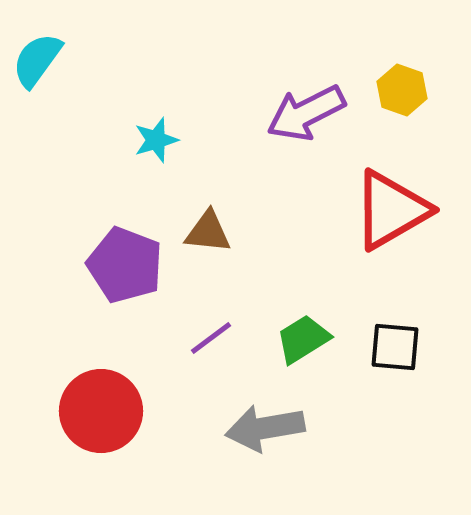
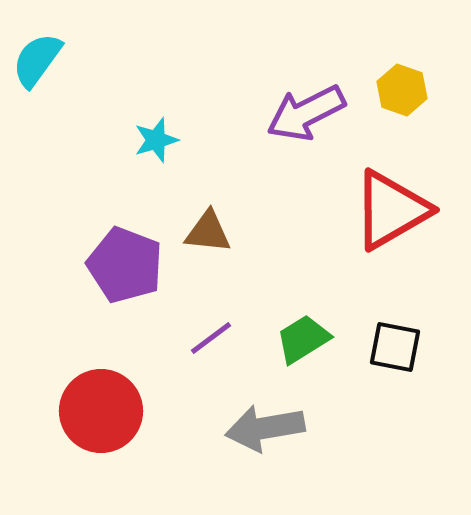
black square: rotated 6 degrees clockwise
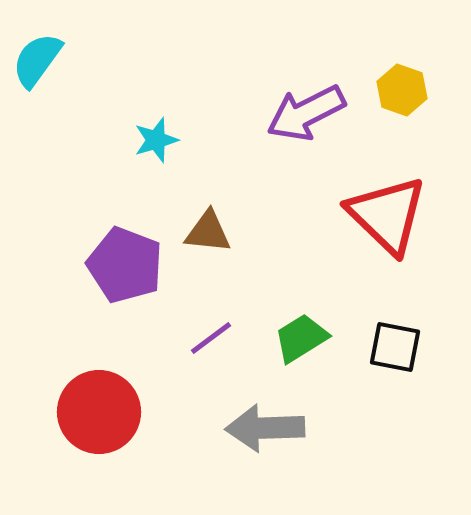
red triangle: moved 4 px left, 5 px down; rotated 46 degrees counterclockwise
green trapezoid: moved 2 px left, 1 px up
red circle: moved 2 px left, 1 px down
gray arrow: rotated 8 degrees clockwise
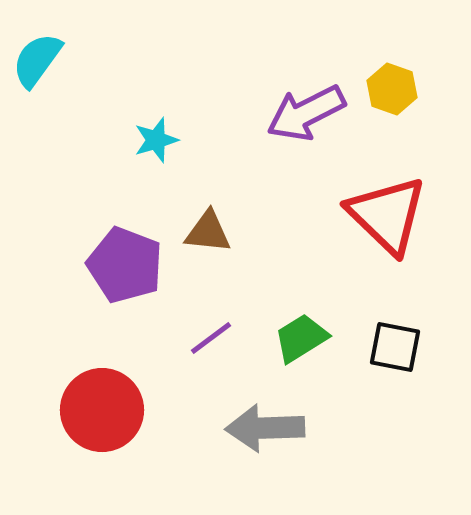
yellow hexagon: moved 10 px left, 1 px up
red circle: moved 3 px right, 2 px up
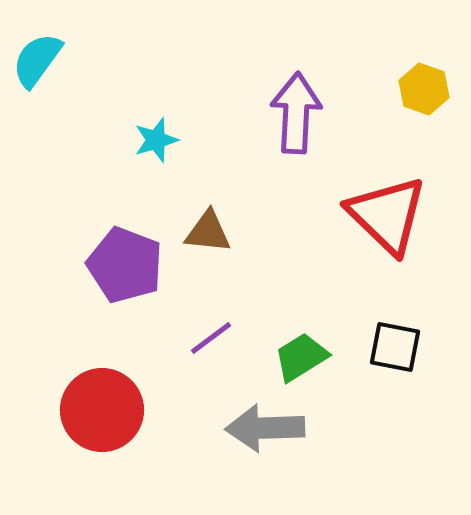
yellow hexagon: moved 32 px right
purple arrow: moved 10 px left; rotated 120 degrees clockwise
green trapezoid: moved 19 px down
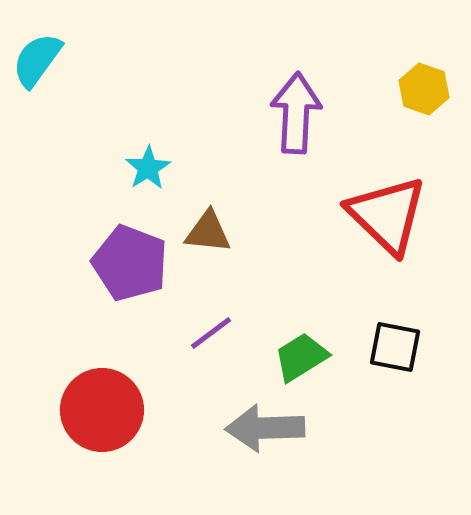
cyan star: moved 8 px left, 28 px down; rotated 15 degrees counterclockwise
purple pentagon: moved 5 px right, 2 px up
purple line: moved 5 px up
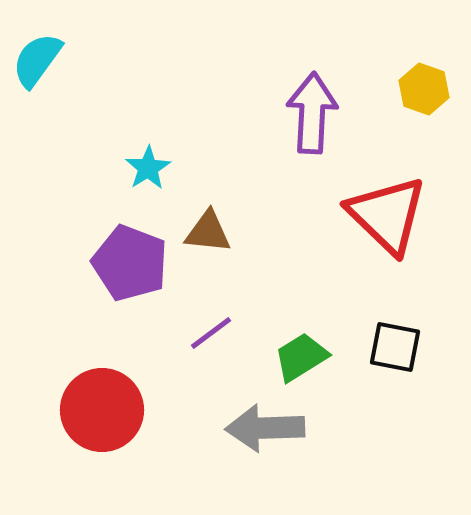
purple arrow: moved 16 px right
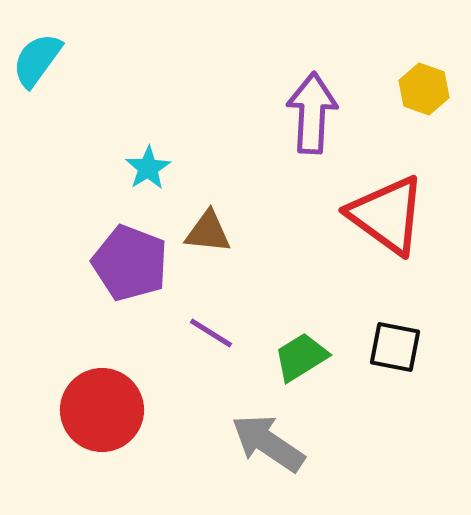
red triangle: rotated 8 degrees counterclockwise
purple line: rotated 69 degrees clockwise
gray arrow: moved 3 px right, 15 px down; rotated 36 degrees clockwise
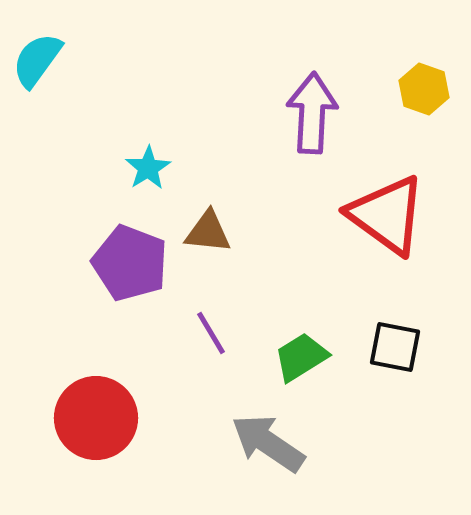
purple line: rotated 27 degrees clockwise
red circle: moved 6 px left, 8 px down
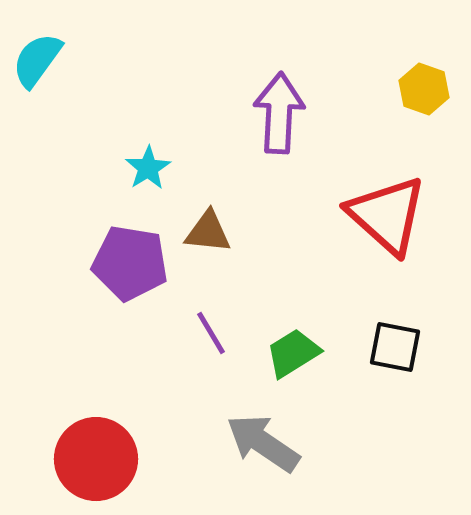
purple arrow: moved 33 px left
red triangle: rotated 6 degrees clockwise
purple pentagon: rotated 12 degrees counterclockwise
green trapezoid: moved 8 px left, 4 px up
red circle: moved 41 px down
gray arrow: moved 5 px left
